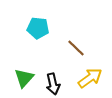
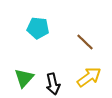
brown line: moved 9 px right, 6 px up
yellow arrow: moved 1 px left, 1 px up
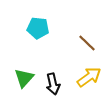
brown line: moved 2 px right, 1 px down
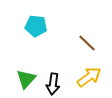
cyan pentagon: moved 2 px left, 2 px up
green triangle: moved 2 px right, 1 px down
black arrow: rotated 20 degrees clockwise
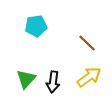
cyan pentagon: rotated 15 degrees counterclockwise
black arrow: moved 2 px up
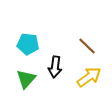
cyan pentagon: moved 8 px left, 18 px down; rotated 15 degrees clockwise
brown line: moved 3 px down
black arrow: moved 2 px right, 15 px up
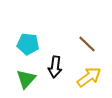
brown line: moved 2 px up
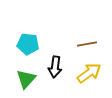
brown line: rotated 54 degrees counterclockwise
yellow arrow: moved 4 px up
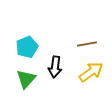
cyan pentagon: moved 1 px left, 3 px down; rotated 30 degrees counterclockwise
yellow arrow: moved 2 px right, 1 px up
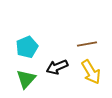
black arrow: moved 2 px right; rotated 60 degrees clockwise
yellow arrow: rotated 95 degrees clockwise
